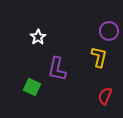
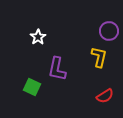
red semicircle: rotated 144 degrees counterclockwise
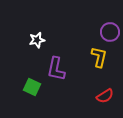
purple circle: moved 1 px right, 1 px down
white star: moved 1 px left, 3 px down; rotated 21 degrees clockwise
purple L-shape: moved 1 px left
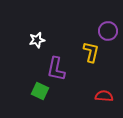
purple circle: moved 2 px left, 1 px up
yellow L-shape: moved 8 px left, 5 px up
green square: moved 8 px right, 4 px down
red semicircle: moved 1 px left; rotated 144 degrees counterclockwise
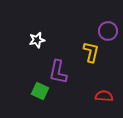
purple L-shape: moved 2 px right, 3 px down
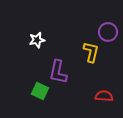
purple circle: moved 1 px down
